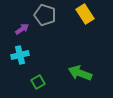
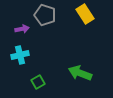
purple arrow: rotated 24 degrees clockwise
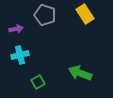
purple arrow: moved 6 px left
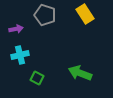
green square: moved 1 px left, 4 px up; rotated 32 degrees counterclockwise
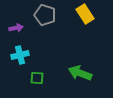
purple arrow: moved 1 px up
green square: rotated 24 degrees counterclockwise
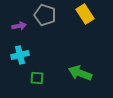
purple arrow: moved 3 px right, 2 px up
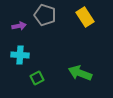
yellow rectangle: moved 3 px down
cyan cross: rotated 18 degrees clockwise
green square: rotated 32 degrees counterclockwise
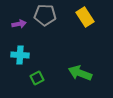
gray pentagon: rotated 15 degrees counterclockwise
purple arrow: moved 2 px up
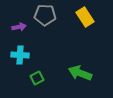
purple arrow: moved 3 px down
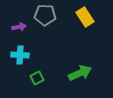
green arrow: rotated 135 degrees clockwise
